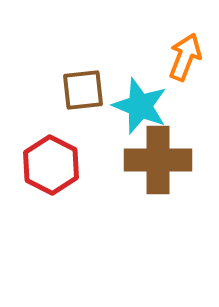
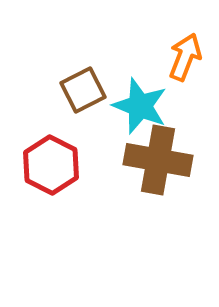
brown square: rotated 21 degrees counterclockwise
brown cross: rotated 10 degrees clockwise
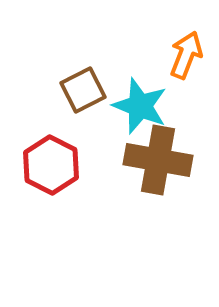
orange arrow: moved 1 px right, 2 px up
